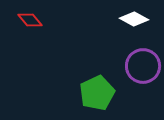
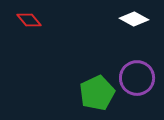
red diamond: moved 1 px left
purple circle: moved 6 px left, 12 px down
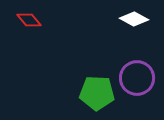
green pentagon: rotated 28 degrees clockwise
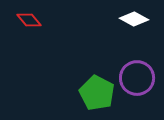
green pentagon: rotated 24 degrees clockwise
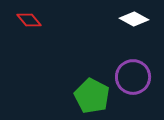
purple circle: moved 4 px left, 1 px up
green pentagon: moved 5 px left, 3 px down
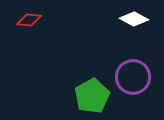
red diamond: rotated 45 degrees counterclockwise
green pentagon: rotated 16 degrees clockwise
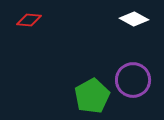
purple circle: moved 3 px down
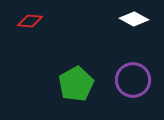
red diamond: moved 1 px right, 1 px down
green pentagon: moved 16 px left, 12 px up
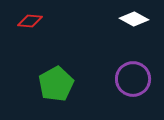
purple circle: moved 1 px up
green pentagon: moved 20 px left
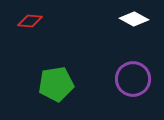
green pentagon: rotated 20 degrees clockwise
